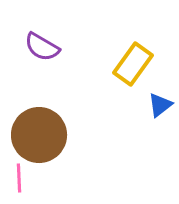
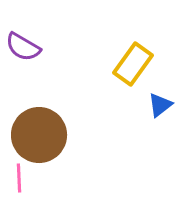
purple semicircle: moved 19 px left
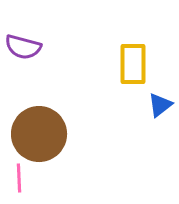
purple semicircle: rotated 15 degrees counterclockwise
yellow rectangle: rotated 36 degrees counterclockwise
brown circle: moved 1 px up
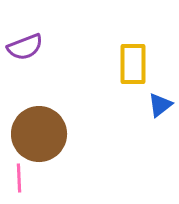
purple semicircle: moved 2 px right; rotated 36 degrees counterclockwise
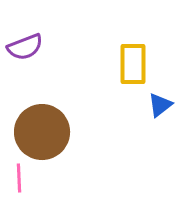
brown circle: moved 3 px right, 2 px up
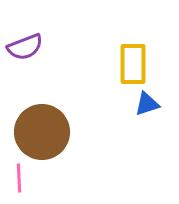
blue triangle: moved 13 px left, 1 px up; rotated 20 degrees clockwise
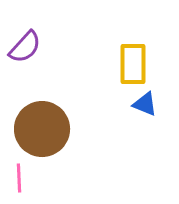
purple semicircle: rotated 27 degrees counterclockwise
blue triangle: moved 2 px left; rotated 40 degrees clockwise
brown circle: moved 3 px up
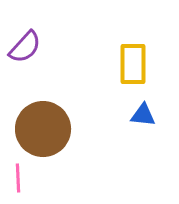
blue triangle: moved 2 px left, 11 px down; rotated 16 degrees counterclockwise
brown circle: moved 1 px right
pink line: moved 1 px left
